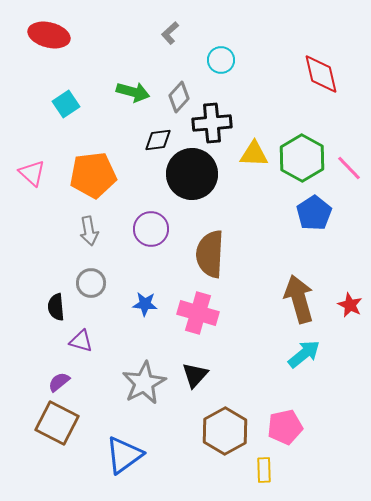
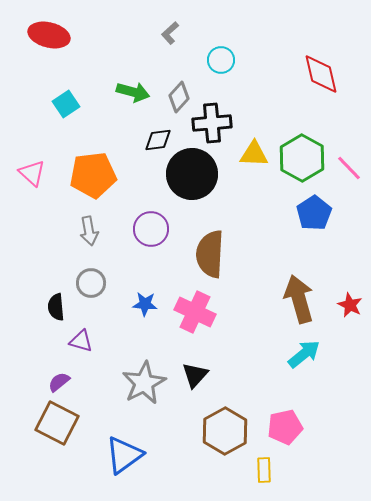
pink cross: moved 3 px left, 1 px up; rotated 9 degrees clockwise
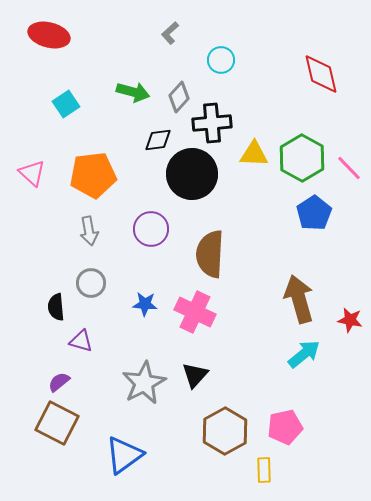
red star: moved 15 px down; rotated 15 degrees counterclockwise
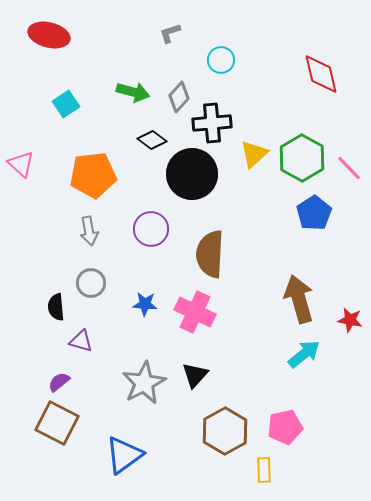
gray L-shape: rotated 25 degrees clockwise
black diamond: moved 6 px left; rotated 44 degrees clockwise
yellow triangle: rotated 44 degrees counterclockwise
pink triangle: moved 11 px left, 9 px up
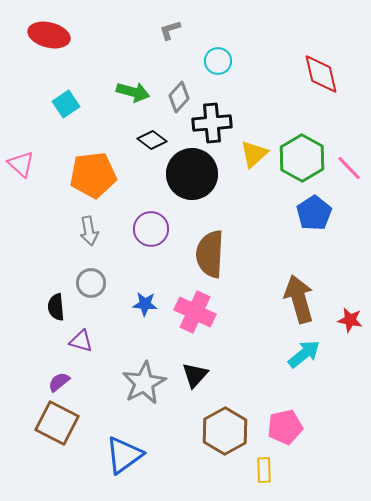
gray L-shape: moved 3 px up
cyan circle: moved 3 px left, 1 px down
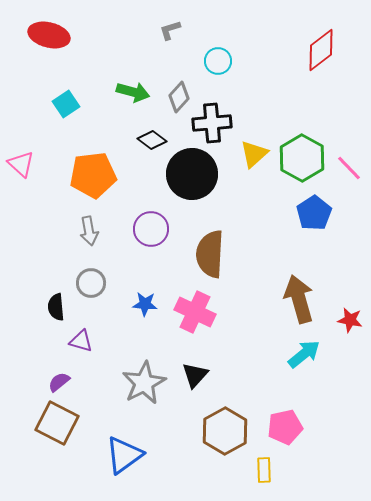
red diamond: moved 24 px up; rotated 66 degrees clockwise
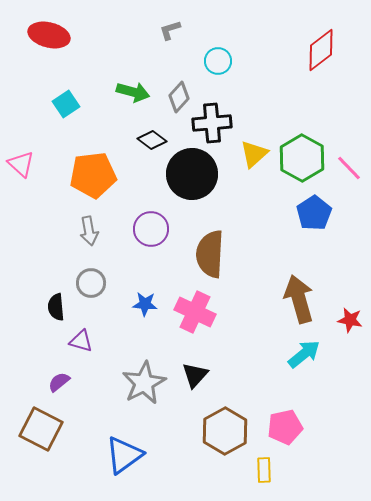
brown square: moved 16 px left, 6 px down
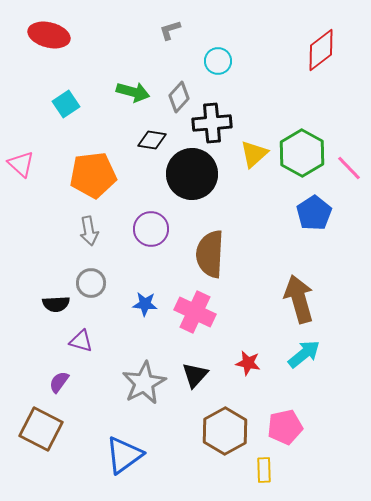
black diamond: rotated 28 degrees counterclockwise
green hexagon: moved 5 px up
black semicircle: moved 3 px up; rotated 88 degrees counterclockwise
red star: moved 102 px left, 43 px down
purple semicircle: rotated 15 degrees counterclockwise
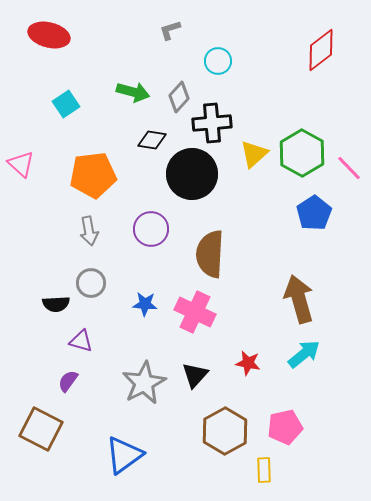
purple semicircle: moved 9 px right, 1 px up
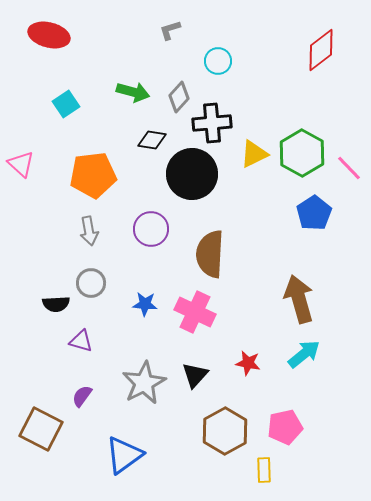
yellow triangle: rotated 16 degrees clockwise
purple semicircle: moved 14 px right, 15 px down
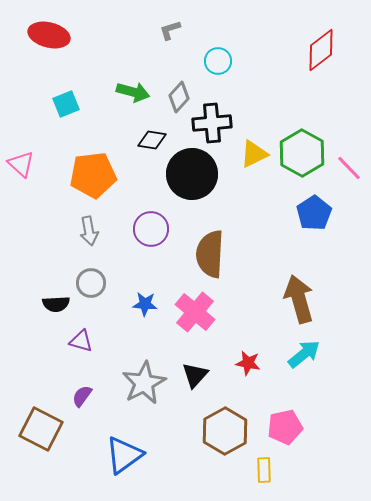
cyan square: rotated 12 degrees clockwise
pink cross: rotated 15 degrees clockwise
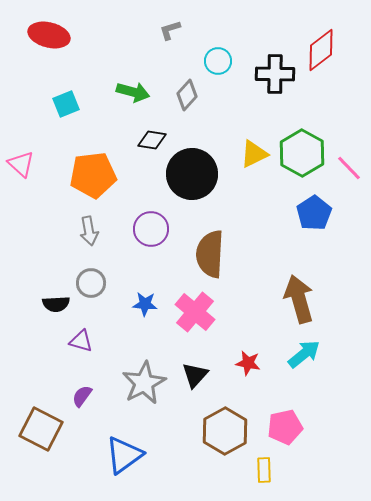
gray diamond: moved 8 px right, 2 px up
black cross: moved 63 px right, 49 px up; rotated 6 degrees clockwise
